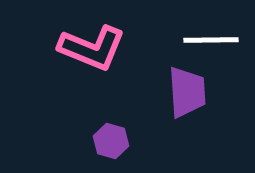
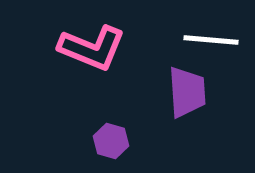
white line: rotated 6 degrees clockwise
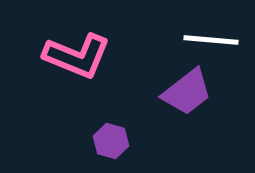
pink L-shape: moved 15 px left, 8 px down
purple trapezoid: rotated 56 degrees clockwise
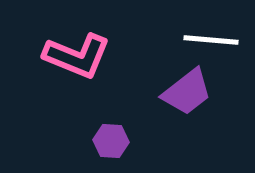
purple hexagon: rotated 12 degrees counterclockwise
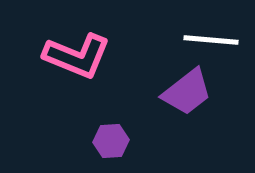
purple hexagon: rotated 8 degrees counterclockwise
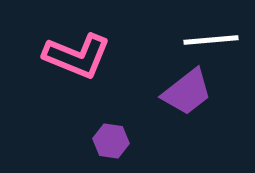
white line: rotated 10 degrees counterclockwise
purple hexagon: rotated 12 degrees clockwise
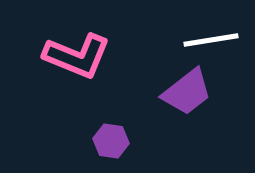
white line: rotated 4 degrees counterclockwise
